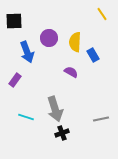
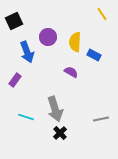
black square: rotated 24 degrees counterclockwise
purple circle: moved 1 px left, 1 px up
blue rectangle: moved 1 px right; rotated 32 degrees counterclockwise
black cross: moved 2 px left; rotated 24 degrees counterclockwise
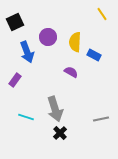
black square: moved 1 px right, 1 px down
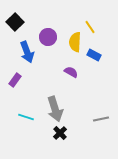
yellow line: moved 12 px left, 13 px down
black square: rotated 18 degrees counterclockwise
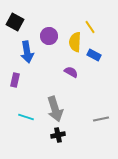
black square: rotated 18 degrees counterclockwise
purple circle: moved 1 px right, 1 px up
blue arrow: rotated 10 degrees clockwise
purple rectangle: rotated 24 degrees counterclockwise
black cross: moved 2 px left, 2 px down; rotated 32 degrees clockwise
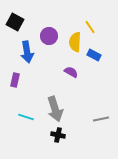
black cross: rotated 24 degrees clockwise
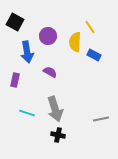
purple circle: moved 1 px left
purple semicircle: moved 21 px left
cyan line: moved 1 px right, 4 px up
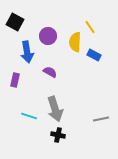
cyan line: moved 2 px right, 3 px down
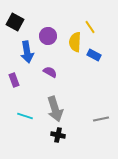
purple rectangle: moved 1 px left; rotated 32 degrees counterclockwise
cyan line: moved 4 px left
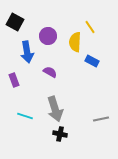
blue rectangle: moved 2 px left, 6 px down
black cross: moved 2 px right, 1 px up
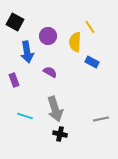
blue rectangle: moved 1 px down
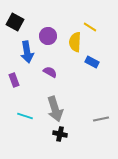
yellow line: rotated 24 degrees counterclockwise
